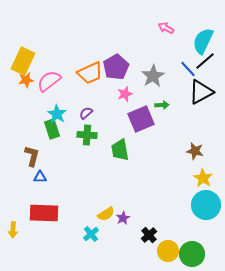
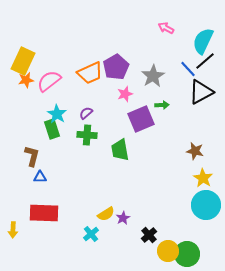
green circle: moved 5 px left
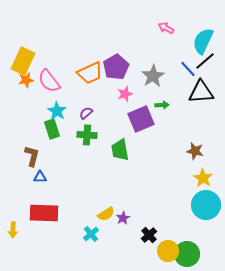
pink semicircle: rotated 90 degrees counterclockwise
black triangle: rotated 24 degrees clockwise
cyan star: moved 3 px up
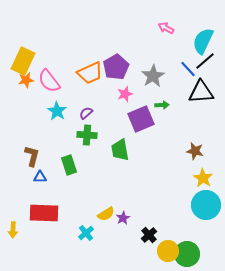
green rectangle: moved 17 px right, 36 px down
cyan cross: moved 5 px left, 1 px up
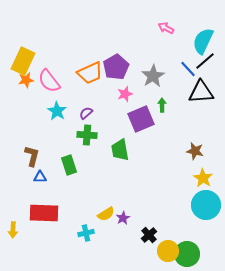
green arrow: rotated 88 degrees counterclockwise
cyan cross: rotated 28 degrees clockwise
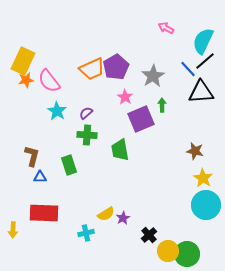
orange trapezoid: moved 2 px right, 4 px up
pink star: moved 3 px down; rotated 21 degrees counterclockwise
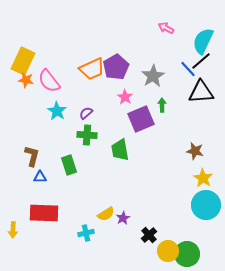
black line: moved 4 px left
orange star: rotated 21 degrees clockwise
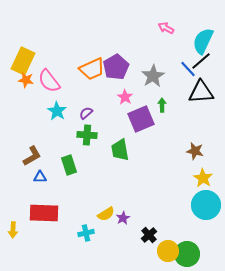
brown L-shape: rotated 45 degrees clockwise
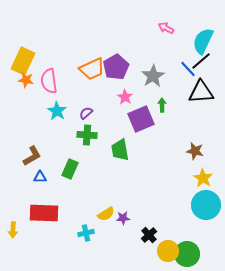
pink semicircle: rotated 30 degrees clockwise
green rectangle: moved 1 px right, 4 px down; rotated 42 degrees clockwise
purple star: rotated 24 degrees clockwise
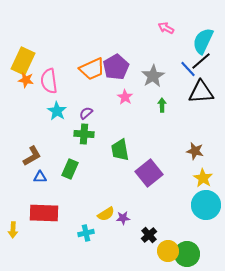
purple square: moved 8 px right, 54 px down; rotated 16 degrees counterclockwise
green cross: moved 3 px left, 1 px up
